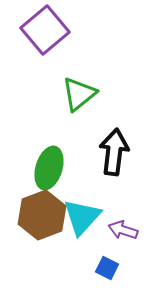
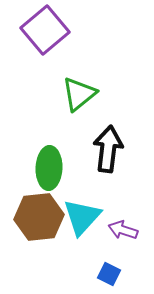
black arrow: moved 6 px left, 3 px up
green ellipse: rotated 15 degrees counterclockwise
brown hexagon: moved 3 px left, 2 px down; rotated 15 degrees clockwise
blue square: moved 2 px right, 6 px down
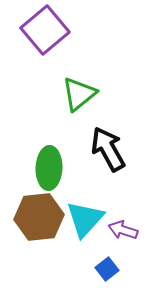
black arrow: rotated 36 degrees counterclockwise
cyan triangle: moved 3 px right, 2 px down
blue square: moved 2 px left, 5 px up; rotated 25 degrees clockwise
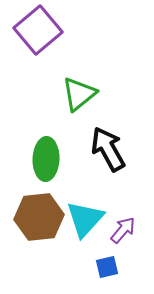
purple square: moved 7 px left
green ellipse: moved 3 px left, 9 px up
purple arrow: rotated 112 degrees clockwise
blue square: moved 2 px up; rotated 25 degrees clockwise
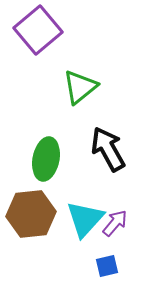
green triangle: moved 1 px right, 7 px up
green ellipse: rotated 9 degrees clockwise
brown hexagon: moved 8 px left, 3 px up
purple arrow: moved 8 px left, 7 px up
blue square: moved 1 px up
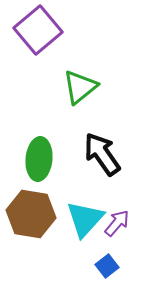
black arrow: moved 6 px left, 5 px down; rotated 6 degrees counterclockwise
green ellipse: moved 7 px left; rotated 6 degrees counterclockwise
brown hexagon: rotated 15 degrees clockwise
purple arrow: moved 2 px right
blue square: rotated 25 degrees counterclockwise
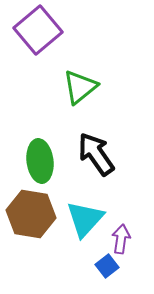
black arrow: moved 6 px left
green ellipse: moved 1 px right, 2 px down; rotated 12 degrees counterclockwise
purple arrow: moved 4 px right, 16 px down; rotated 32 degrees counterclockwise
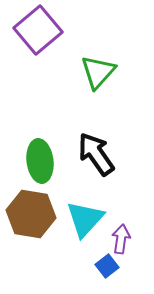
green triangle: moved 18 px right, 15 px up; rotated 9 degrees counterclockwise
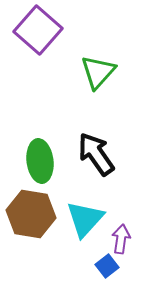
purple square: rotated 9 degrees counterclockwise
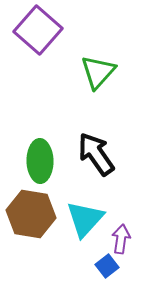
green ellipse: rotated 6 degrees clockwise
